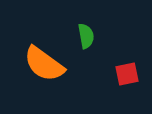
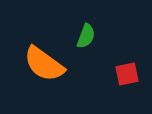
green semicircle: rotated 30 degrees clockwise
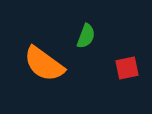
red square: moved 6 px up
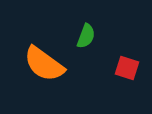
red square: rotated 30 degrees clockwise
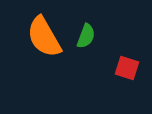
orange semicircle: moved 27 px up; rotated 24 degrees clockwise
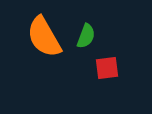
red square: moved 20 px left; rotated 25 degrees counterclockwise
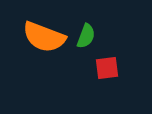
orange semicircle: rotated 39 degrees counterclockwise
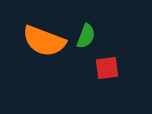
orange semicircle: moved 4 px down
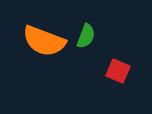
red square: moved 11 px right, 3 px down; rotated 30 degrees clockwise
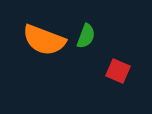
orange semicircle: moved 1 px up
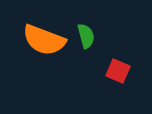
green semicircle: rotated 35 degrees counterclockwise
